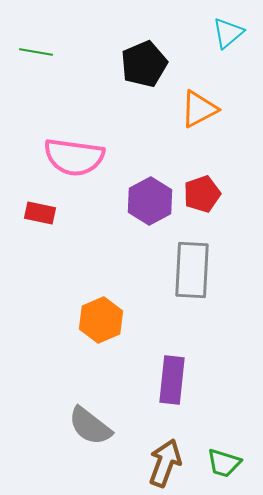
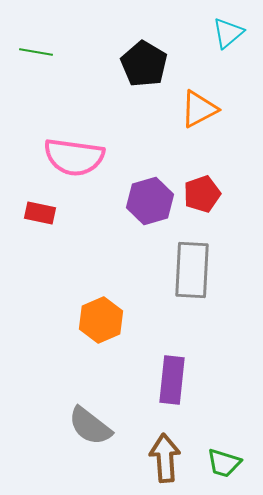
black pentagon: rotated 18 degrees counterclockwise
purple hexagon: rotated 12 degrees clockwise
brown arrow: moved 5 px up; rotated 24 degrees counterclockwise
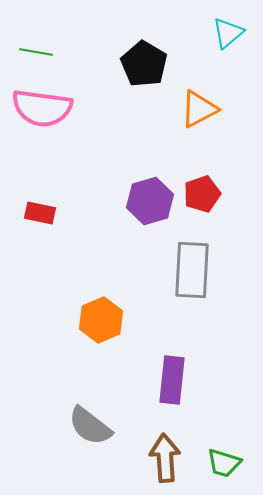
pink semicircle: moved 32 px left, 49 px up
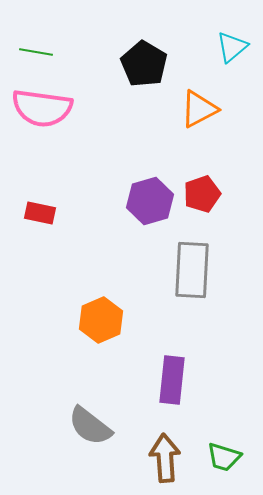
cyan triangle: moved 4 px right, 14 px down
green trapezoid: moved 6 px up
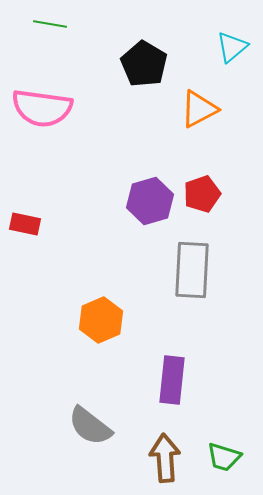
green line: moved 14 px right, 28 px up
red rectangle: moved 15 px left, 11 px down
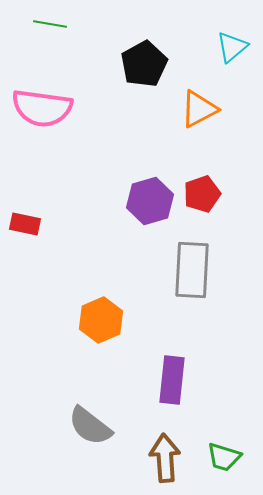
black pentagon: rotated 12 degrees clockwise
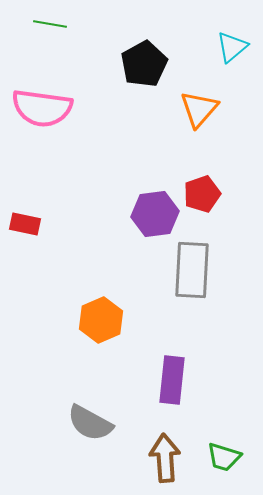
orange triangle: rotated 21 degrees counterclockwise
purple hexagon: moved 5 px right, 13 px down; rotated 9 degrees clockwise
gray semicircle: moved 3 px up; rotated 9 degrees counterclockwise
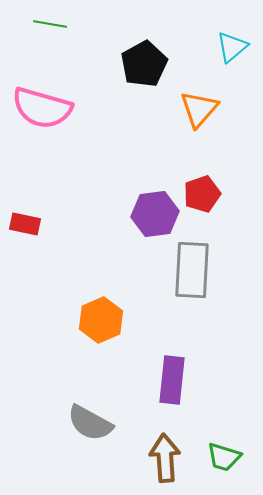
pink semicircle: rotated 8 degrees clockwise
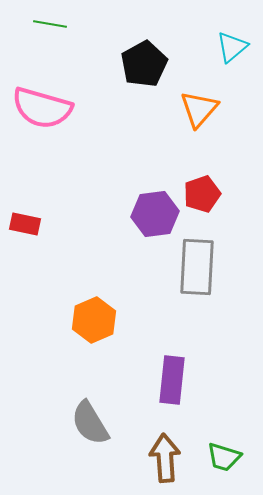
gray rectangle: moved 5 px right, 3 px up
orange hexagon: moved 7 px left
gray semicircle: rotated 30 degrees clockwise
